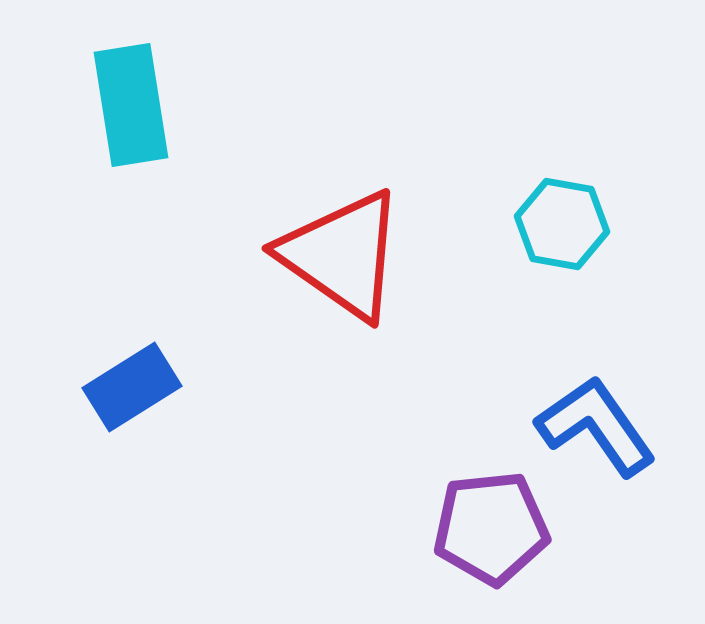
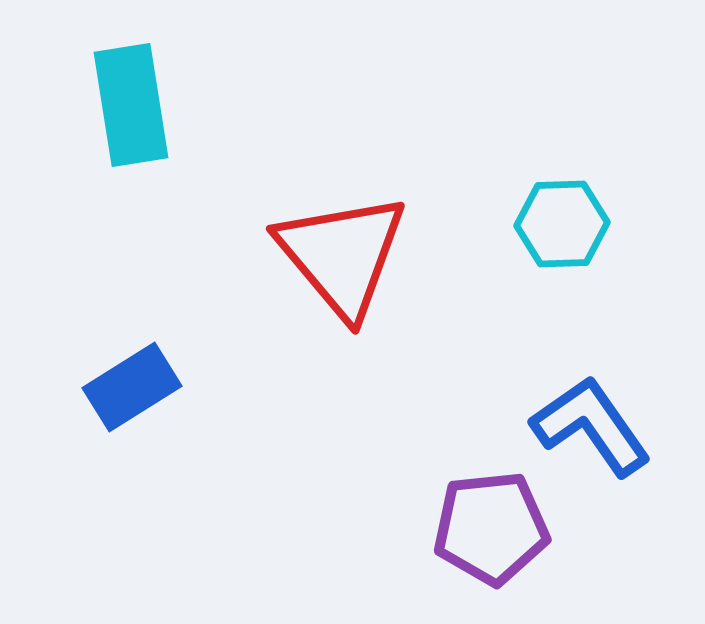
cyan hexagon: rotated 12 degrees counterclockwise
red triangle: rotated 15 degrees clockwise
blue L-shape: moved 5 px left
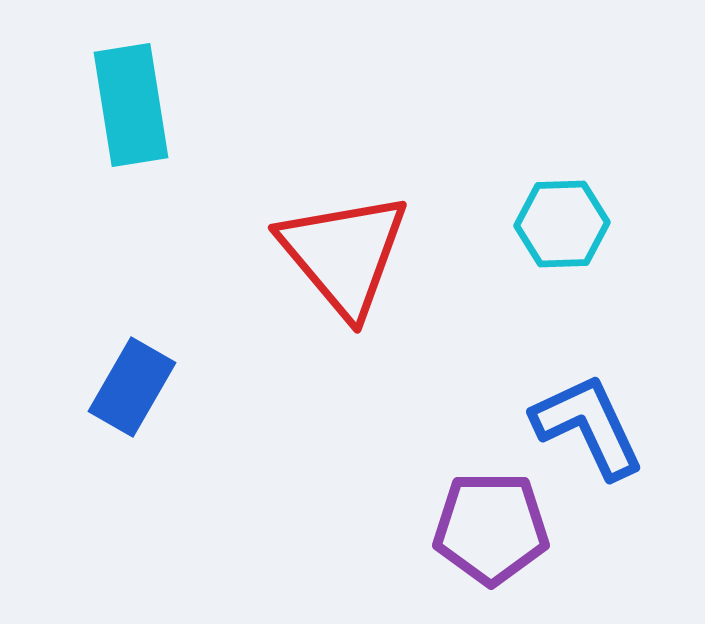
red triangle: moved 2 px right, 1 px up
blue rectangle: rotated 28 degrees counterclockwise
blue L-shape: moved 3 px left; rotated 10 degrees clockwise
purple pentagon: rotated 6 degrees clockwise
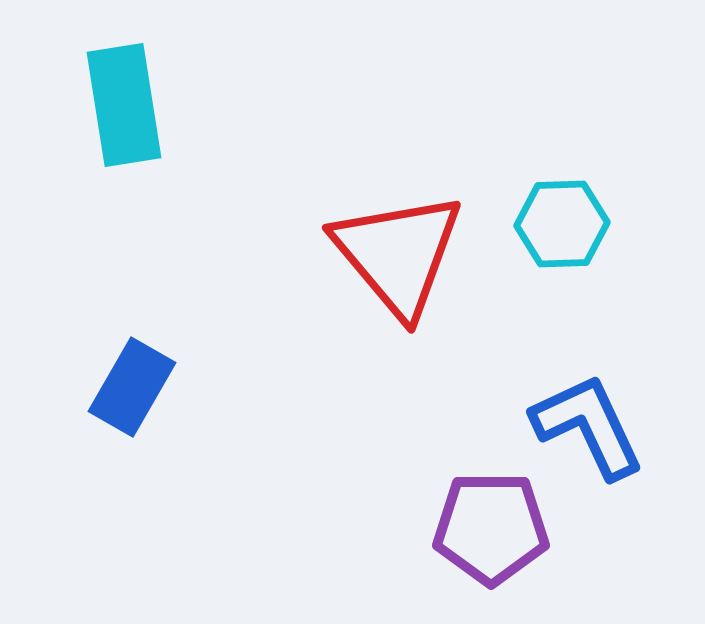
cyan rectangle: moved 7 px left
red triangle: moved 54 px right
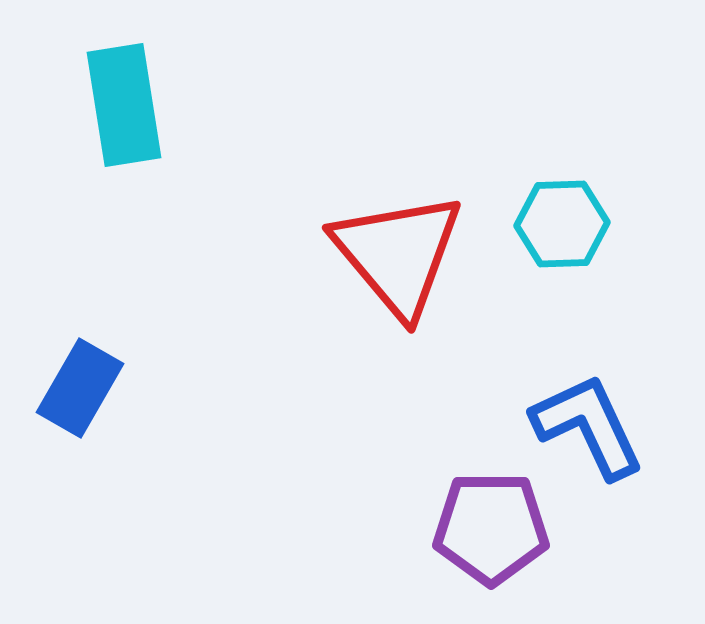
blue rectangle: moved 52 px left, 1 px down
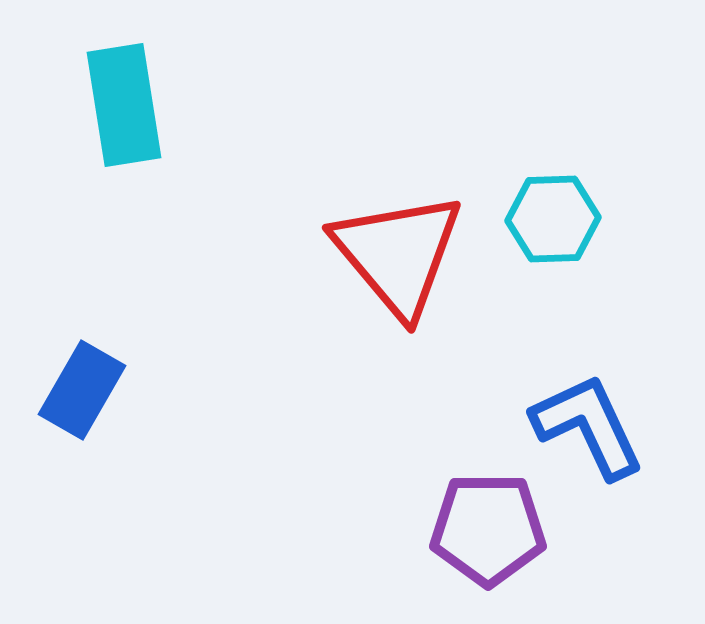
cyan hexagon: moved 9 px left, 5 px up
blue rectangle: moved 2 px right, 2 px down
purple pentagon: moved 3 px left, 1 px down
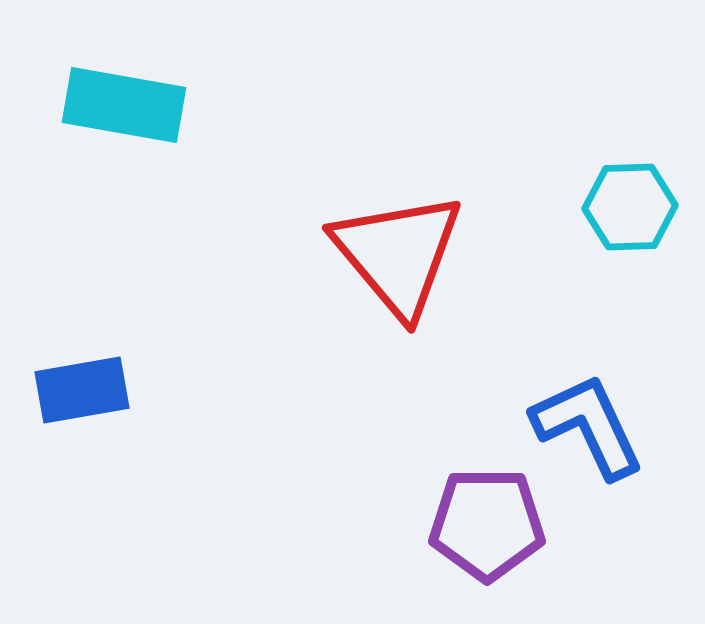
cyan rectangle: rotated 71 degrees counterclockwise
cyan hexagon: moved 77 px right, 12 px up
blue rectangle: rotated 50 degrees clockwise
purple pentagon: moved 1 px left, 5 px up
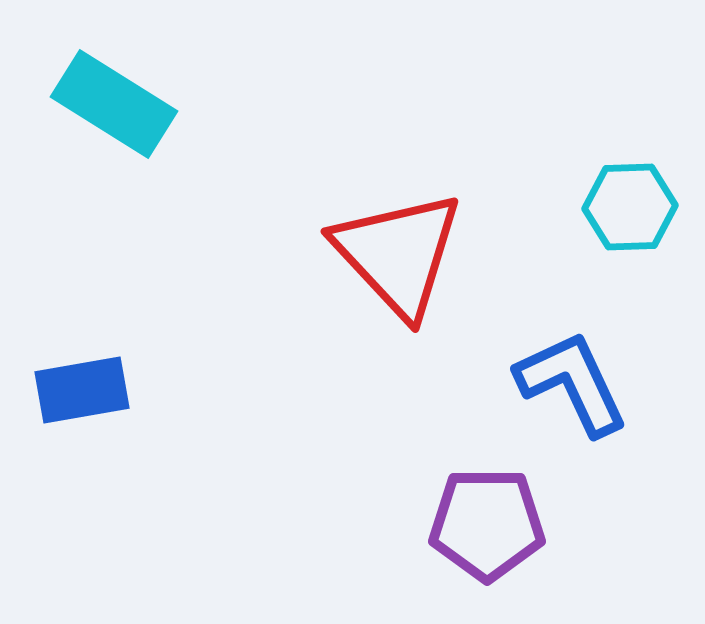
cyan rectangle: moved 10 px left, 1 px up; rotated 22 degrees clockwise
red triangle: rotated 3 degrees counterclockwise
blue L-shape: moved 16 px left, 43 px up
